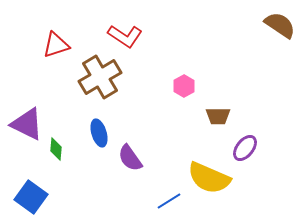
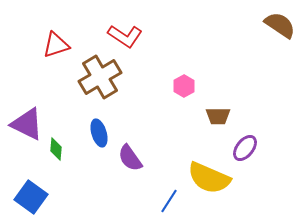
blue line: rotated 25 degrees counterclockwise
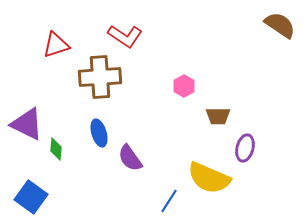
brown cross: rotated 27 degrees clockwise
purple ellipse: rotated 24 degrees counterclockwise
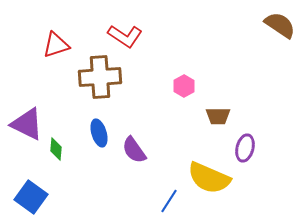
purple semicircle: moved 4 px right, 8 px up
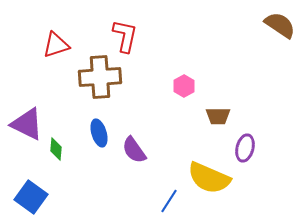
red L-shape: rotated 112 degrees counterclockwise
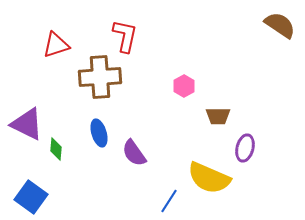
purple semicircle: moved 3 px down
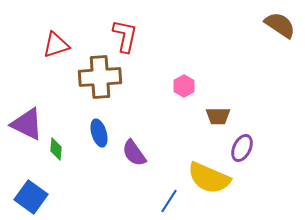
purple ellipse: moved 3 px left; rotated 12 degrees clockwise
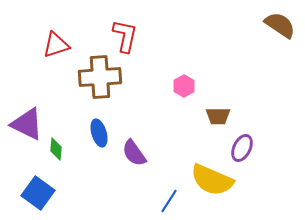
yellow semicircle: moved 3 px right, 2 px down
blue square: moved 7 px right, 4 px up
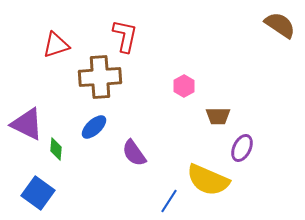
blue ellipse: moved 5 px left, 6 px up; rotated 64 degrees clockwise
yellow semicircle: moved 4 px left
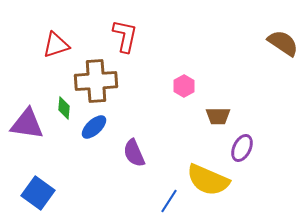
brown semicircle: moved 3 px right, 18 px down
brown cross: moved 4 px left, 4 px down
purple triangle: rotated 18 degrees counterclockwise
green diamond: moved 8 px right, 41 px up
purple semicircle: rotated 12 degrees clockwise
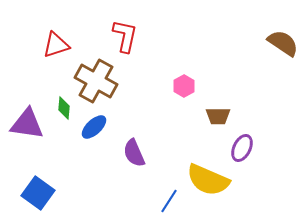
brown cross: rotated 33 degrees clockwise
